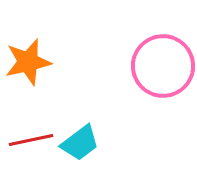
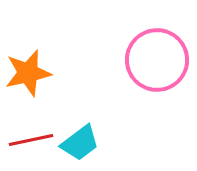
orange star: moved 11 px down
pink circle: moved 6 px left, 6 px up
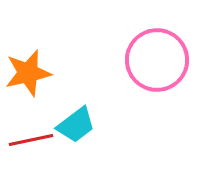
cyan trapezoid: moved 4 px left, 18 px up
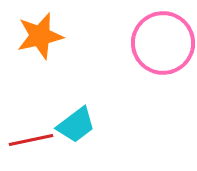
pink circle: moved 6 px right, 17 px up
orange star: moved 12 px right, 37 px up
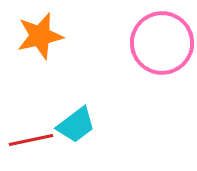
pink circle: moved 1 px left
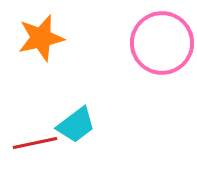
orange star: moved 1 px right, 2 px down
red line: moved 4 px right, 3 px down
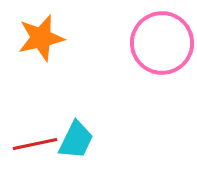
cyan trapezoid: moved 15 px down; rotated 27 degrees counterclockwise
red line: moved 1 px down
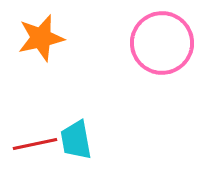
cyan trapezoid: rotated 144 degrees clockwise
